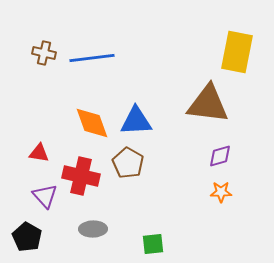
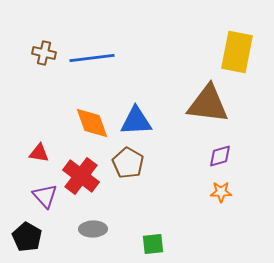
red cross: rotated 24 degrees clockwise
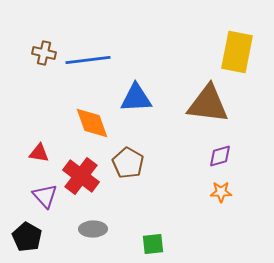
blue line: moved 4 px left, 2 px down
blue triangle: moved 23 px up
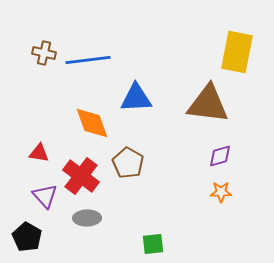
gray ellipse: moved 6 px left, 11 px up
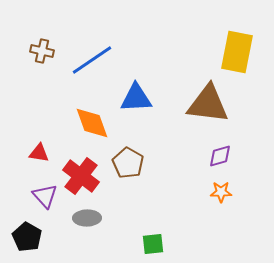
brown cross: moved 2 px left, 2 px up
blue line: moved 4 px right; rotated 27 degrees counterclockwise
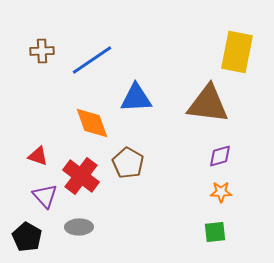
brown cross: rotated 15 degrees counterclockwise
red triangle: moved 1 px left, 3 px down; rotated 10 degrees clockwise
gray ellipse: moved 8 px left, 9 px down
green square: moved 62 px right, 12 px up
